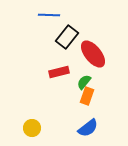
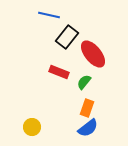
blue line: rotated 10 degrees clockwise
red rectangle: rotated 36 degrees clockwise
orange rectangle: moved 12 px down
yellow circle: moved 1 px up
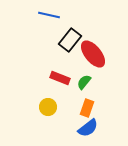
black rectangle: moved 3 px right, 3 px down
red rectangle: moved 1 px right, 6 px down
yellow circle: moved 16 px right, 20 px up
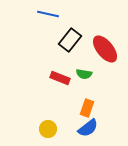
blue line: moved 1 px left, 1 px up
red ellipse: moved 12 px right, 5 px up
green semicircle: moved 8 px up; rotated 119 degrees counterclockwise
yellow circle: moved 22 px down
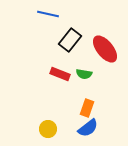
red rectangle: moved 4 px up
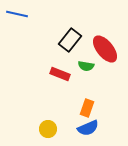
blue line: moved 31 px left
green semicircle: moved 2 px right, 8 px up
blue semicircle: rotated 15 degrees clockwise
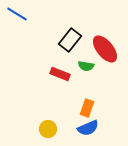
blue line: rotated 20 degrees clockwise
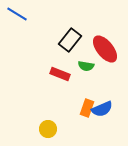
blue semicircle: moved 14 px right, 19 px up
